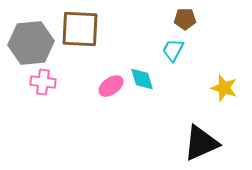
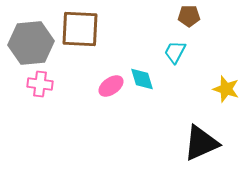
brown pentagon: moved 4 px right, 3 px up
cyan trapezoid: moved 2 px right, 2 px down
pink cross: moved 3 px left, 2 px down
yellow star: moved 2 px right, 1 px down
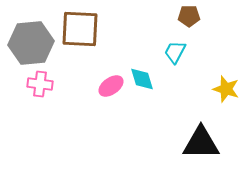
black triangle: rotated 24 degrees clockwise
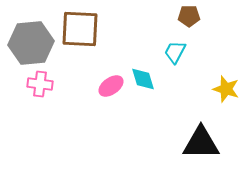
cyan diamond: moved 1 px right
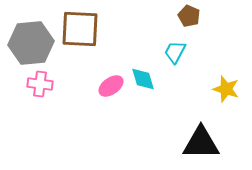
brown pentagon: rotated 25 degrees clockwise
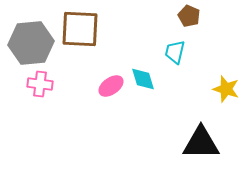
cyan trapezoid: rotated 15 degrees counterclockwise
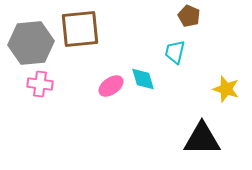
brown square: rotated 9 degrees counterclockwise
black triangle: moved 1 px right, 4 px up
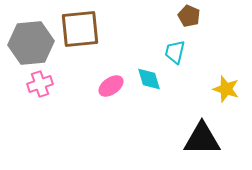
cyan diamond: moved 6 px right
pink cross: rotated 25 degrees counterclockwise
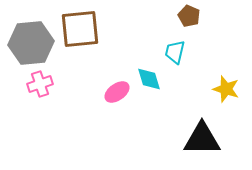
pink ellipse: moved 6 px right, 6 px down
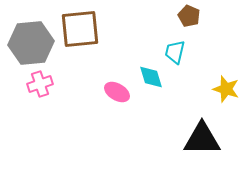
cyan diamond: moved 2 px right, 2 px up
pink ellipse: rotated 65 degrees clockwise
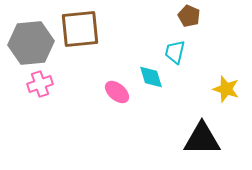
pink ellipse: rotated 10 degrees clockwise
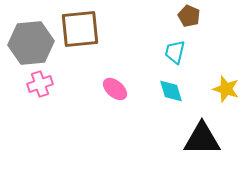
cyan diamond: moved 20 px right, 14 px down
pink ellipse: moved 2 px left, 3 px up
